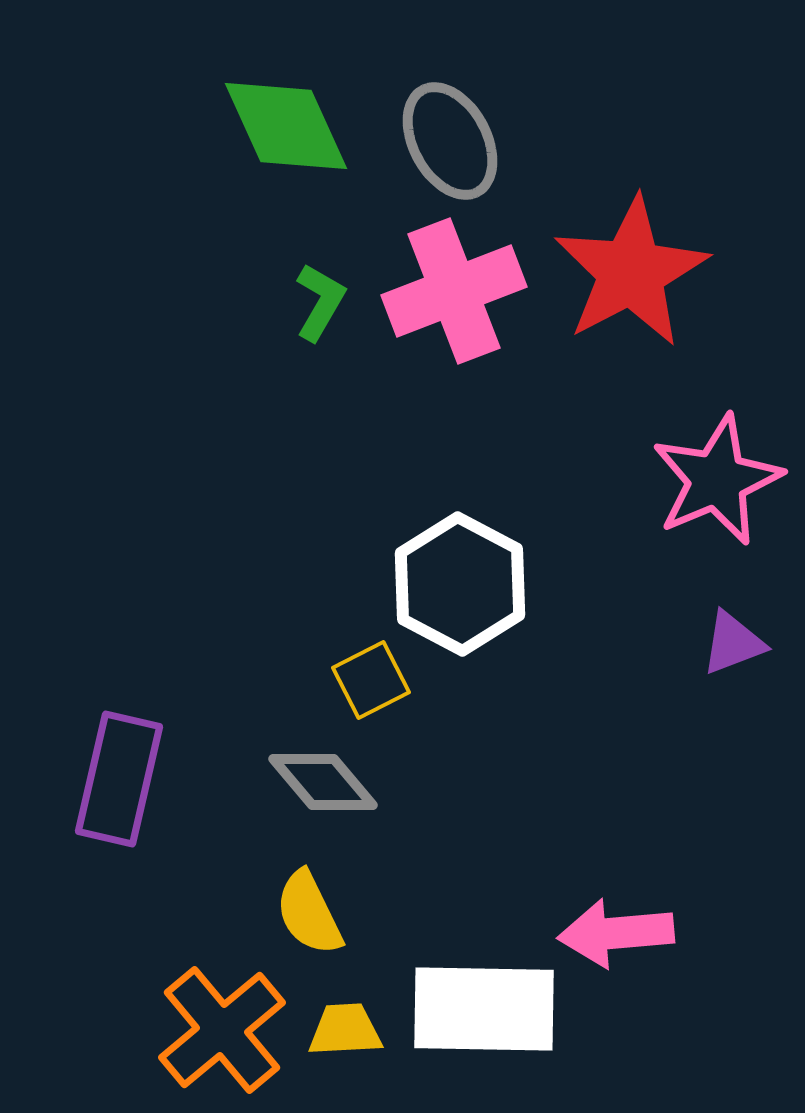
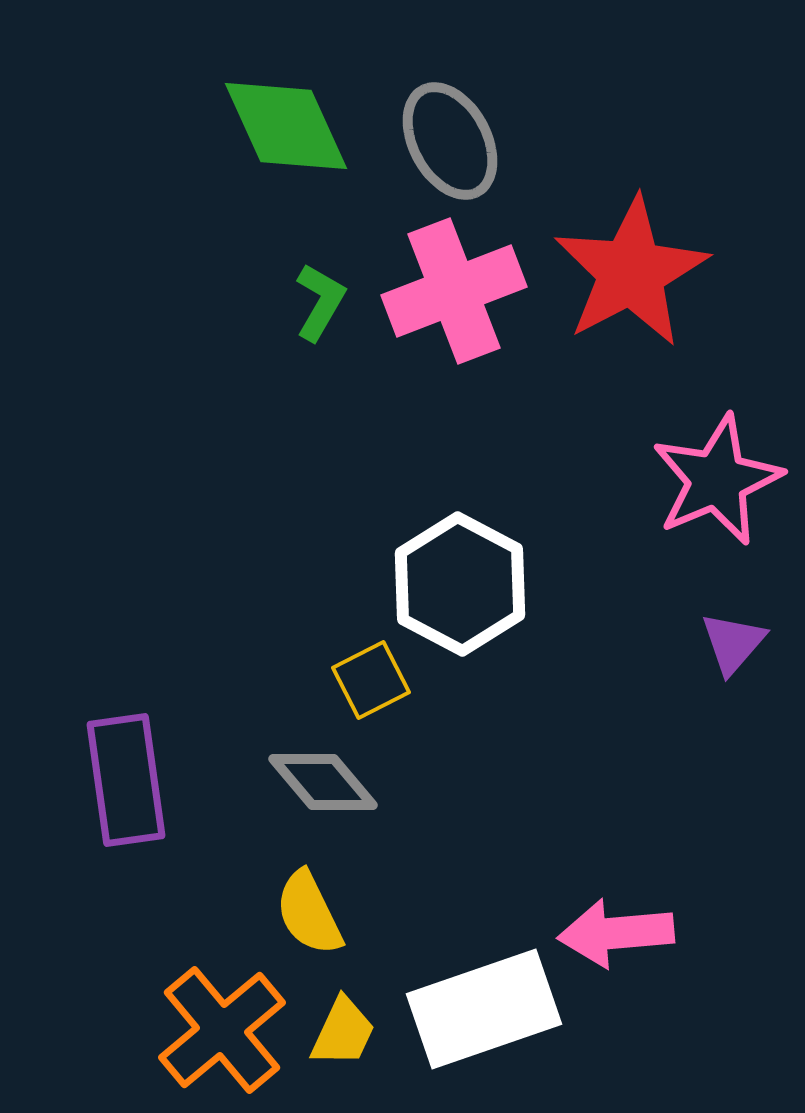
purple triangle: rotated 28 degrees counterclockwise
purple rectangle: moved 7 px right, 1 px down; rotated 21 degrees counterclockwise
white rectangle: rotated 20 degrees counterclockwise
yellow trapezoid: moved 2 px left, 2 px down; rotated 118 degrees clockwise
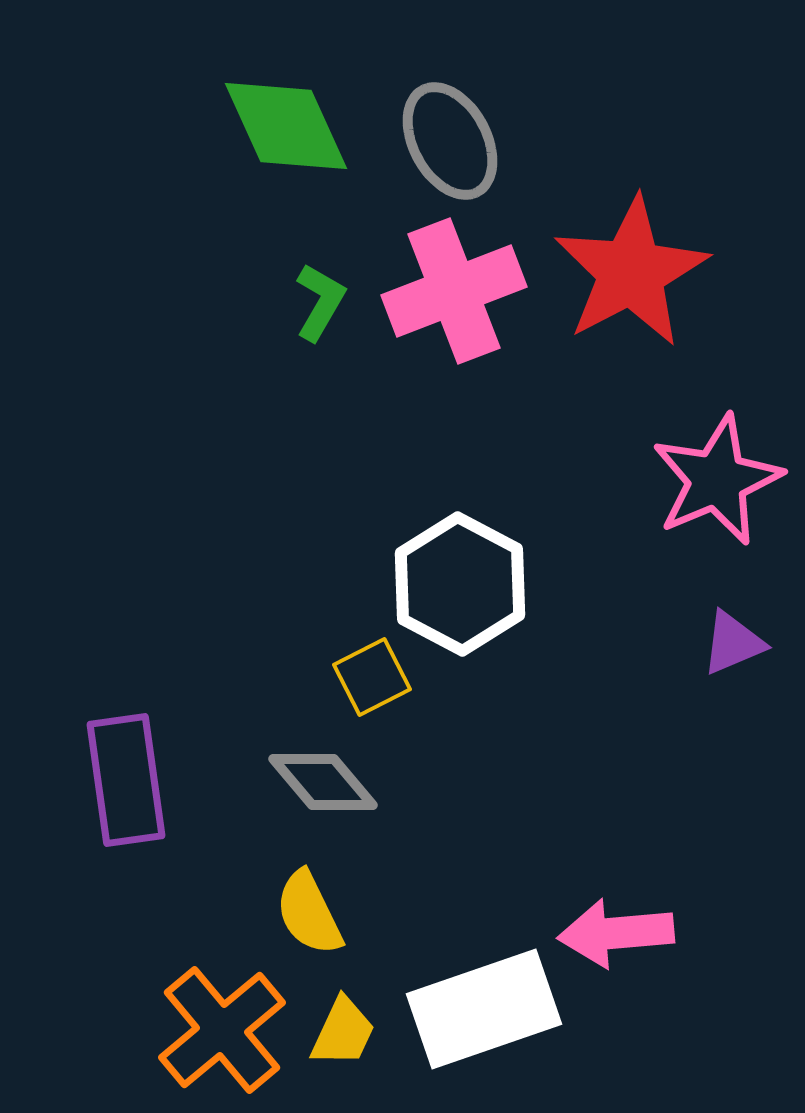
purple triangle: rotated 26 degrees clockwise
yellow square: moved 1 px right, 3 px up
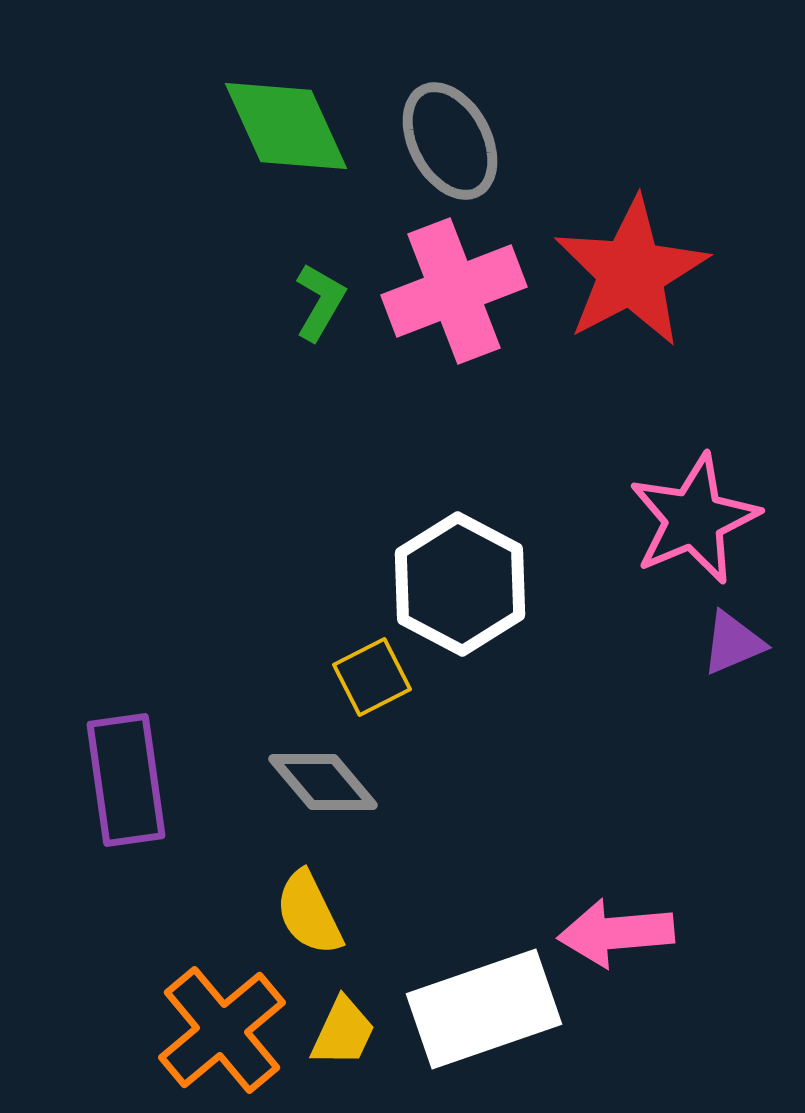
pink star: moved 23 px left, 39 px down
